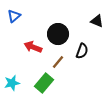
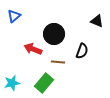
black circle: moved 4 px left
red arrow: moved 2 px down
brown line: rotated 56 degrees clockwise
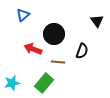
blue triangle: moved 9 px right, 1 px up
black triangle: rotated 32 degrees clockwise
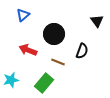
red arrow: moved 5 px left, 1 px down
brown line: rotated 16 degrees clockwise
cyan star: moved 1 px left, 3 px up
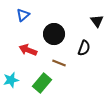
black semicircle: moved 2 px right, 3 px up
brown line: moved 1 px right, 1 px down
green rectangle: moved 2 px left
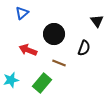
blue triangle: moved 1 px left, 2 px up
